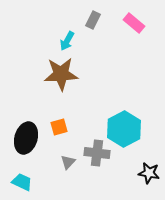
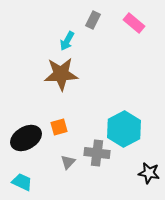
black ellipse: rotated 44 degrees clockwise
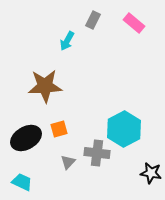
brown star: moved 16 px left, 12 px down
orange square: moved 2 px down
black star: moved 2 px right
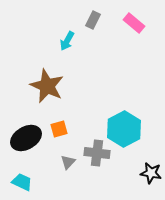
brown star: moved 2 px right; rotated 28 degrees clockwise
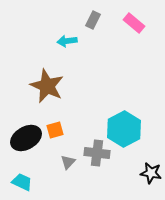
cyan arrow: rotated 54 degrees clockwise
orange square: moved 4 px left, 1 px down
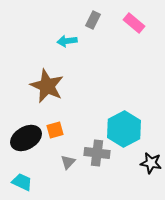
black star: moved 10 px up
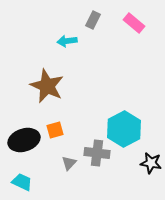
black ellipse: moved 2 px left, 2 px down; rotated 12 degrees clockwise
gray triangle: moved 1 px right, 1 px down
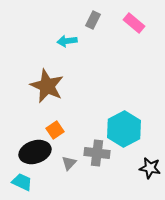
orange square: rotated 18 degrees counterclockwise
black ellipse: moved 11 px right, 12 px down
black star: moved 1 px left, 5 px down
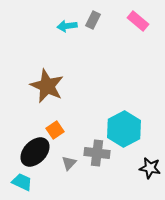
pink rectangle: moved 4 px right, 2 px up
cyan arrow: moved 15 px up
black ellipse: rotated 28 degrees counterclockwise
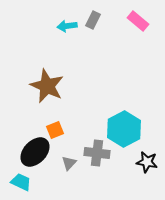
orange square: rotated 12 degrees clockwise
black star: moved 3 px left, 6 px up
cyan trapezoid: moved 1 px left
